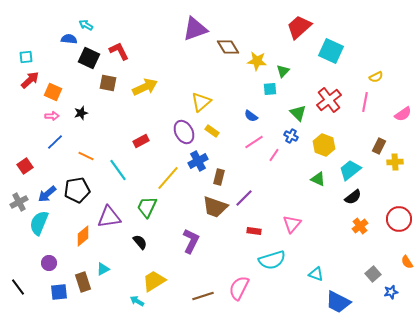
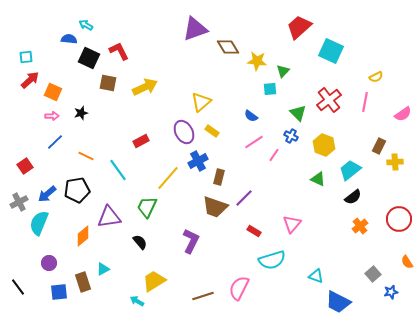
red rectangle at (254, 231): rotated 24 degrees clockwise
cyan triangle at (316, 274): moved 2 px down
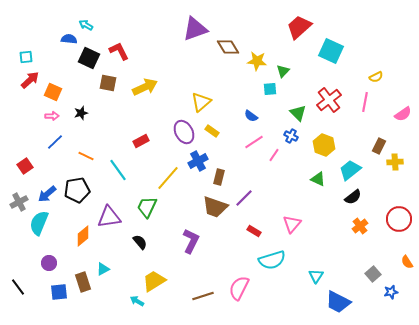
cyan triangle at (316, 276): rotated 42 degrees clockwise
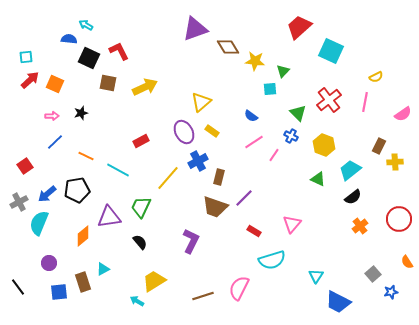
yellow star at (257, 61): moved 2 px left
orange square at (53, 92): moved 2 px right, 8 px up
cyan line at (118, 170): rotated 25 degrees counterclockwise
green trapezoid at (147, 207): moved 6 px left
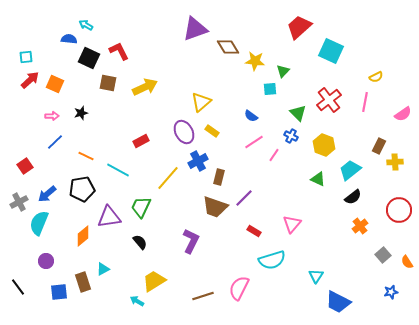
black pentagon at (77, 190): moved 5 px right, 1 px up
red circle at (399, 219): moved 9 px up
purple circle at (49, 263): moved 3 px left, 2 px up
gray square at (373, 274): moved 10 px right, 19 px up
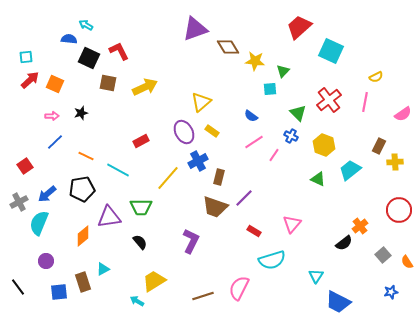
black semicircle at (353, 197): moved 9 px left, 46 px down
green trapezoid at (141, 207): rotated 115 degrees counterclockwise
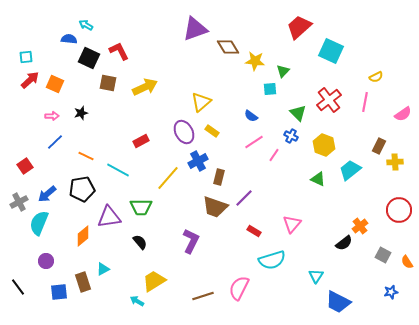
gray square at (383, 255): rotated 21 degrees counterclockwise
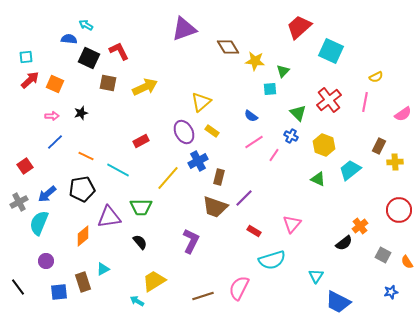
purple triangle at (195, 29): moved 11 px left
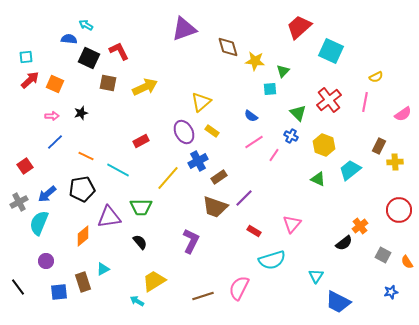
brown diamond at (228, 47): rotated 15 degrees clockwise
brown rectangle at (219, 177): rotated 42 degrees clockwise
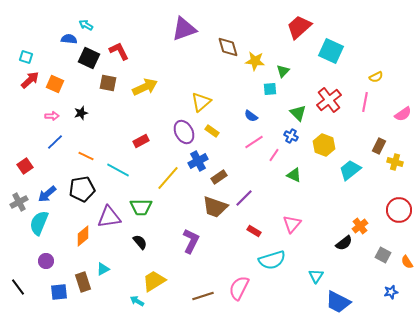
cyan square at (26, 57): rotated 24 degrees clockwise
yellow cross at (395, 162): rotated 21 degrees clockwise
green triangle at (318, 179): moved 24 px left, 4 px up
